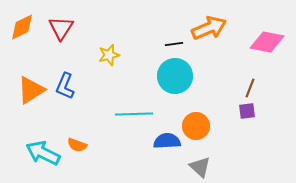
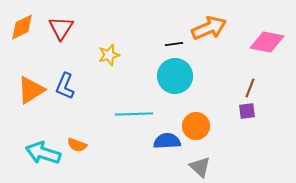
cyan arrow: rotated 8 degrees counterclockwise
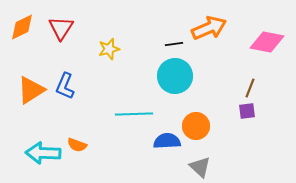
yellow star: moved 6 px up
cyan arrow: rotated 16 degrees counterclockwise
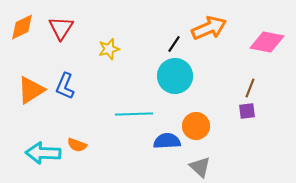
black line: rotated 48 degrees counterclockwise
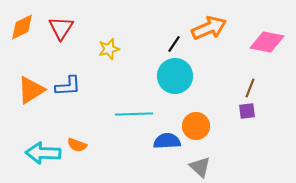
blue L-shape: moved 3 px right; rotated 116 degrees counterclockwise
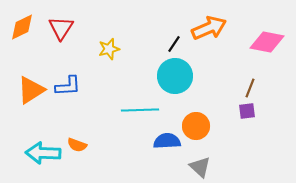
cyan line: moved 6 px right, 4 px up
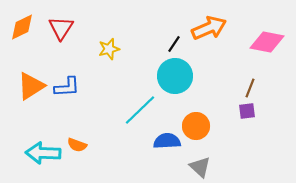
blue L-shape: moved 1 px left, 1 px down
orange triangle: moved 4 px up
cyan line: rotated 42 degrees counterclockwise
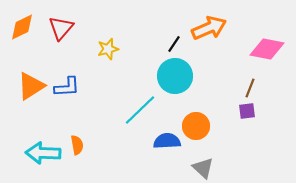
red triangle: rotated 8 degrees clockwise
pink diamond: moved 7 px down
yellow star: moved 1 px left
orange semicircle: rotated 120 degrees counterclockwise
gray triangle: moved 3 px right, 1 px down
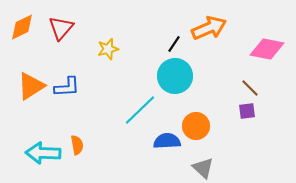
brown line: rotated 66 degrees counterclockwise
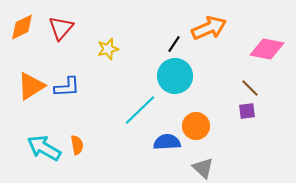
blue semicircle: moved 1 px down
cyan arrow: moved 1 px right, 5 px up; rotated 28 degrees clockwise
